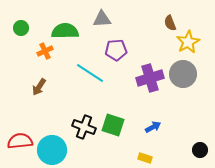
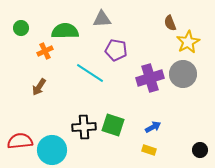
purple pentagon: rotated 15 degrees clockwise
black cross: rotated 25 degrees counterclockwise
yellow rectangle: moved 4 px right, 8 px up
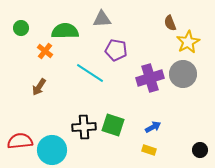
orange cross: rotated 28 degrees counterclockwise
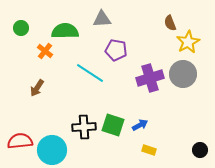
brown arrow: moved 2 px left, 1 px down
blue arrow: moved 13 px left, 2 px up
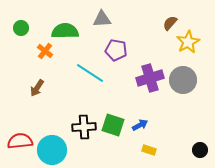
brown semicircle: rotated 63 degrees clockwise
gray circle: moved 6 px down
